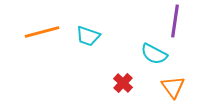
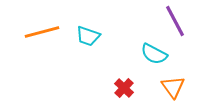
purple line: rotated 36 degrees counterclockwise
red cross: moved 1 px right, 5 px down
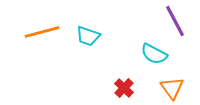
orange triangle: moved 1 px left, 1 px down
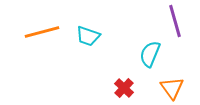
purple line: rotated 12 degrees clockwise
cyan semicircle: moved 4 px left; rotated 84 degrees clockwise
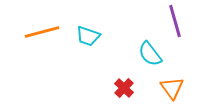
cyan semicircle: rotated 60 degrees counterclockwise
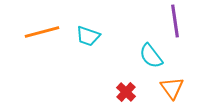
purple line: rotated 8 degrees clockwise
cyan semicircle: moved 1 px right, 2 px down
red cross: moved 2 px right, 4 px down
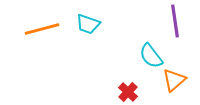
orange line: moved 3 px up
cyan trapezoid: moved 12 px up
orange triangle: moved 2 px right, 8 px up; rotated 25 degrees clockwise
red cross: moved 2 px right
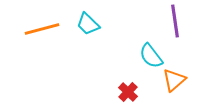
cyan trapezoid: rotated 25 degrees clockwise
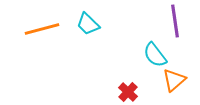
cyan semicircle: moved 4 px right, 1 px up
